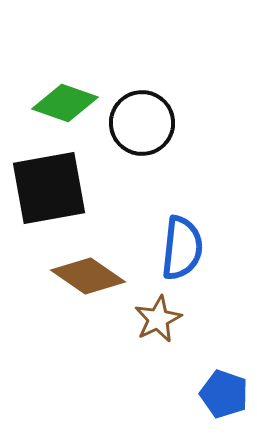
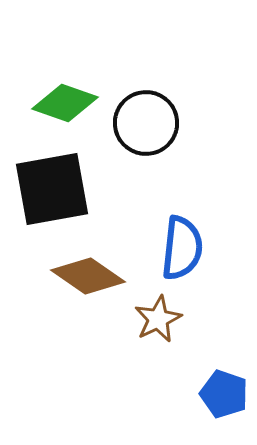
black circle: moved 4 px right
black square: moved 3 px right, 1 px down
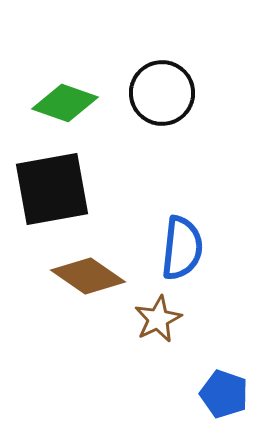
black circle: moved 16 px right, 30 px up
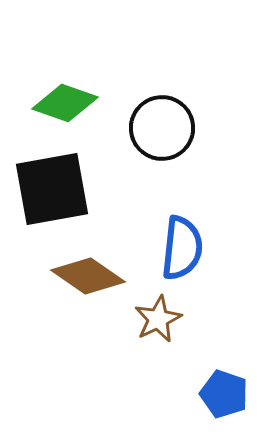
black circle: moved 35 px down
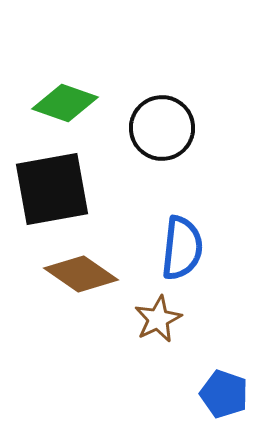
brown diamond: moved 7 px left, 2 px up
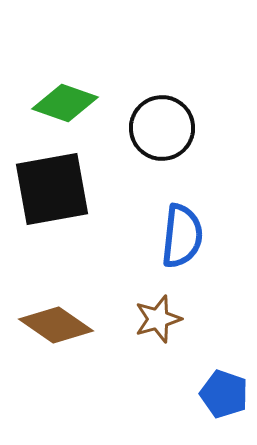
blue semicircle: moved 12 px up
brown diamond: moved 25 px left, 51 px down
brown star: rotated 9 degrees clockwise
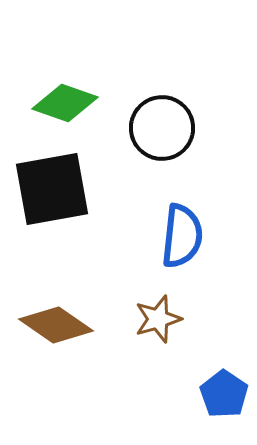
blue pentagon: rotated 15 degrees clockwise
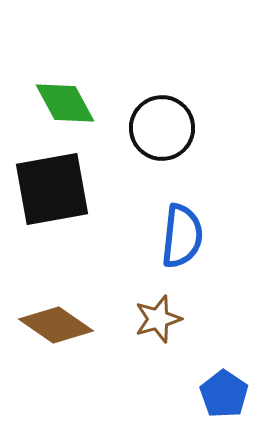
green diamond: rotated 42 degrees clockwise
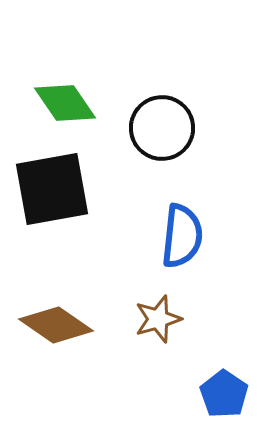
green diamond: rotated 6 degrees counterclockwise
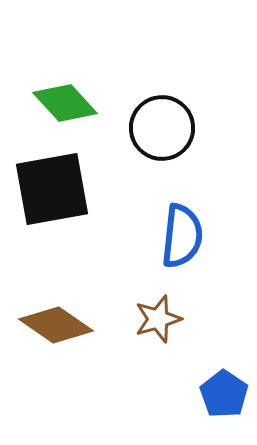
green diamond: rotated 8 degrees counterclockwise
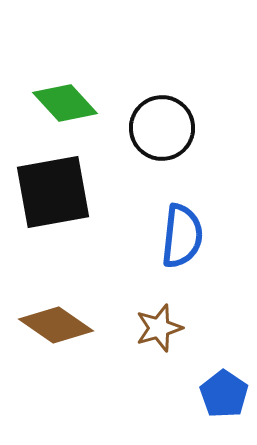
black square: moved 1 px right, 3 px down
brown star: moved 1 px right, 9 px down
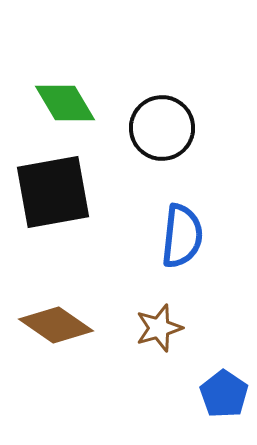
green diamond: rotated 12 degrees clockwise
